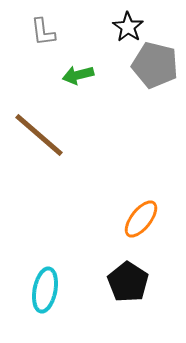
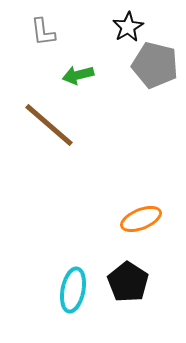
black star: rotated 8 degrees clockwise
brown line: moved 10 px right, 10 px up
orange ellipse: rotated 30 degrees clockwise
cyan ellipse: moved 28 px right
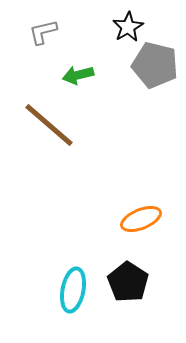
gray L-shape: rotated 84 degrees clockwise
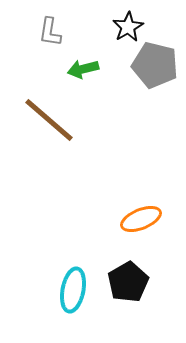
gray L-shape: moved 7 px right; rotated 68 degrees counterclockwise
green arrow: moved 5 px right, 6 px up
brown line: moved 5 px up
black pentagon: rotated 9 degrees clockwise
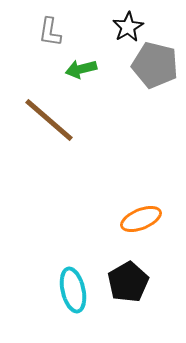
green arrow: moved 2 px left
cyan ellipse: rotated 24 degrees counterclockwise
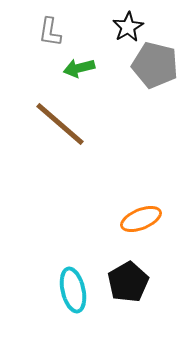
green arrow: moved 2 px left, 1 px up
brown line: moved 11 px right, 4 px down
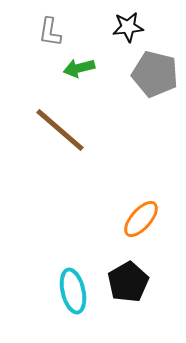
black star: rotated 24 degrees clockwise
gray pentagon: moved 9 px down
brown line: moved 6 px down
orange ellipse: rotated 27 degrees counterclockwise
cyan ellipse: moved 1 px down
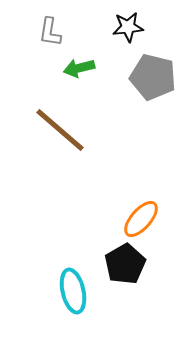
gray pentagon: moved 2 px left, 3 px down
black pentagon: moved 3 px left, 18 px up
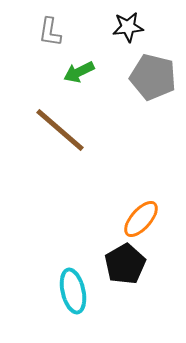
green arrow: moved 4 px down; rotated 12 degrees counterclockwise
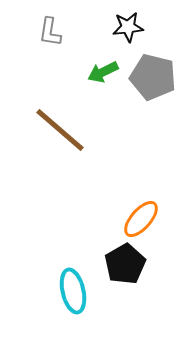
green arrow: moved 24 px right
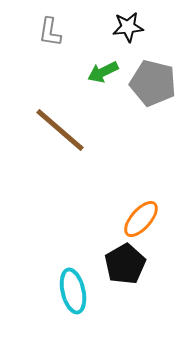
gray pentagon: moved 6 px down
